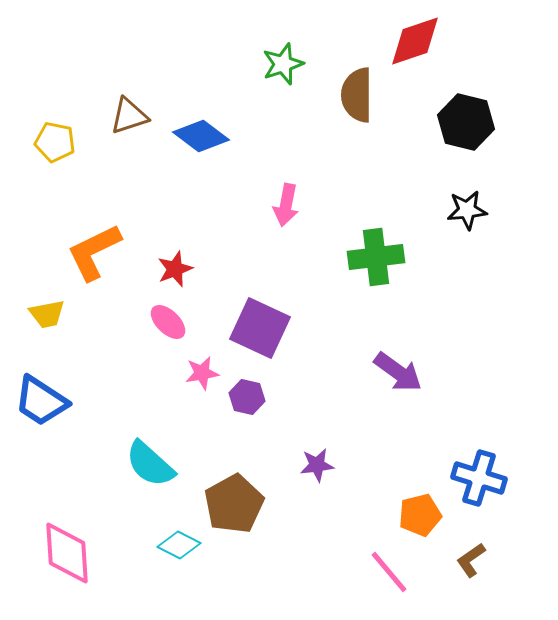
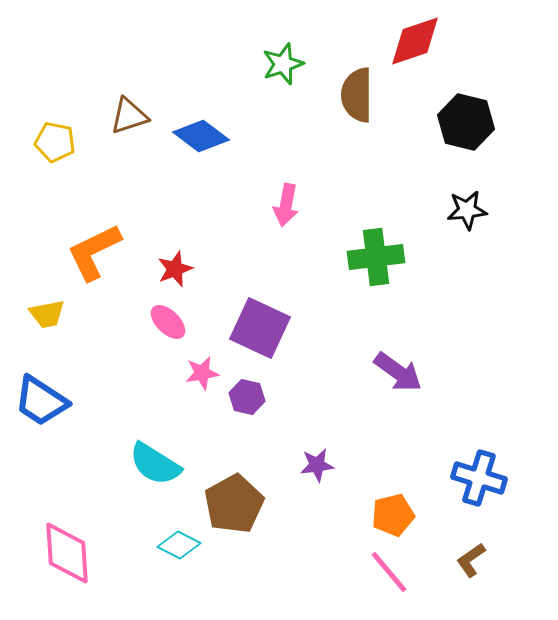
cyan semicircle: moved 5 px right; rotated 10 degrees counterclockwise
orange pentagon: moved 27 px left
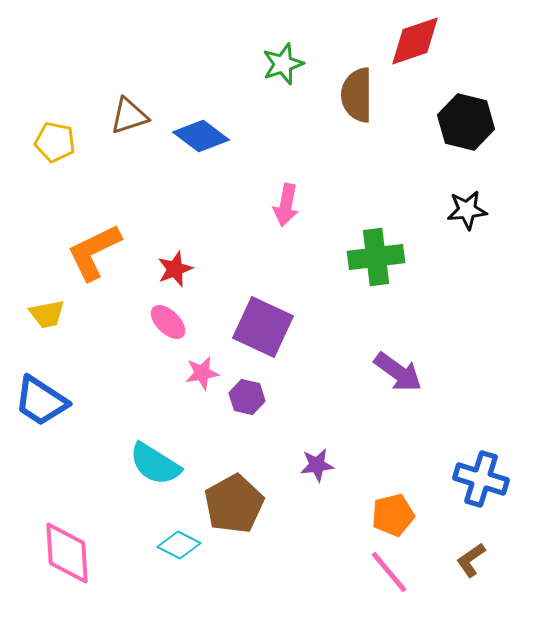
purple square: moved 3 px right, 1 px up
blue cross: moved 2 px right, 1 px down
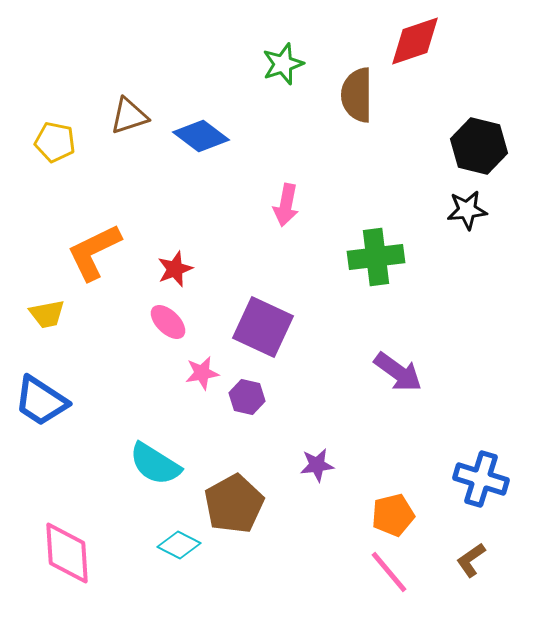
black hexagon: moved 13 px right, 24 px down
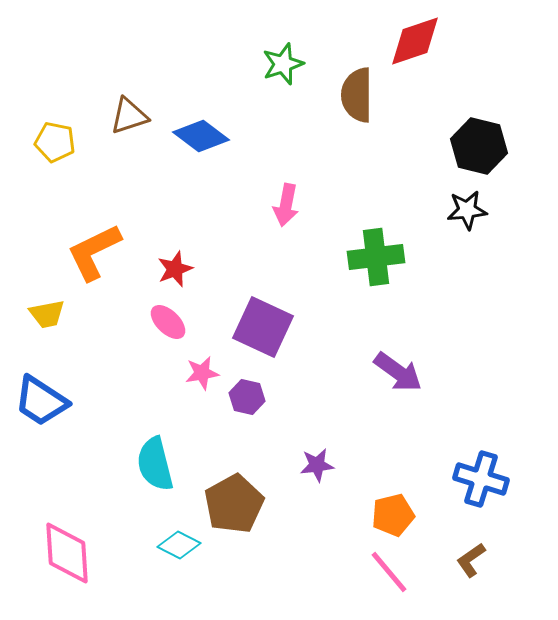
cyan semicircle: rotated 44 degrees clockwise
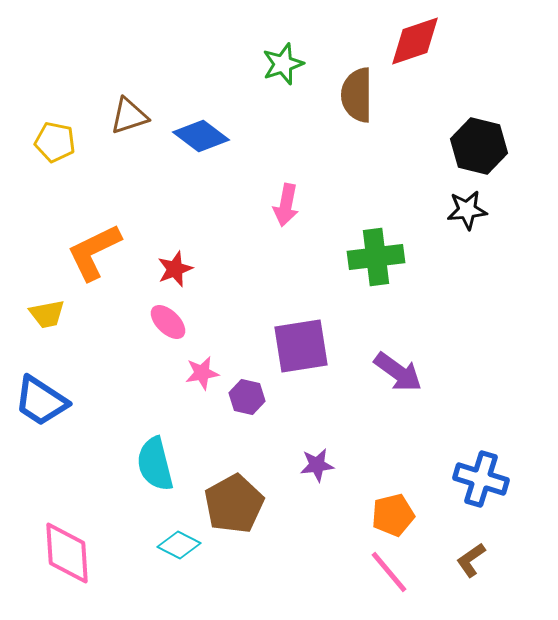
purple square: moved 38 px right, 19 px down; rotated 34 degrees counterclockwise
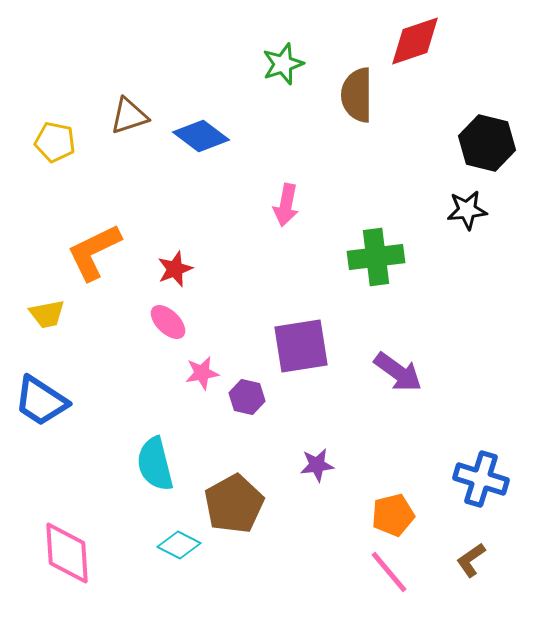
black hexagon: moved 8 px right, 3 px up
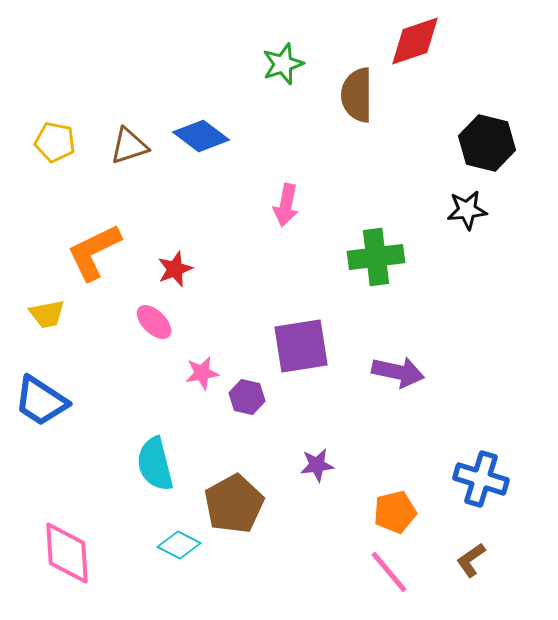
brown triangle: moved 30 px down
pink ellipse: moved 14 px left
purple arrow: rotated 24 degrees counterclockwise
orange pentagon: moved 2 px right, 3 px up
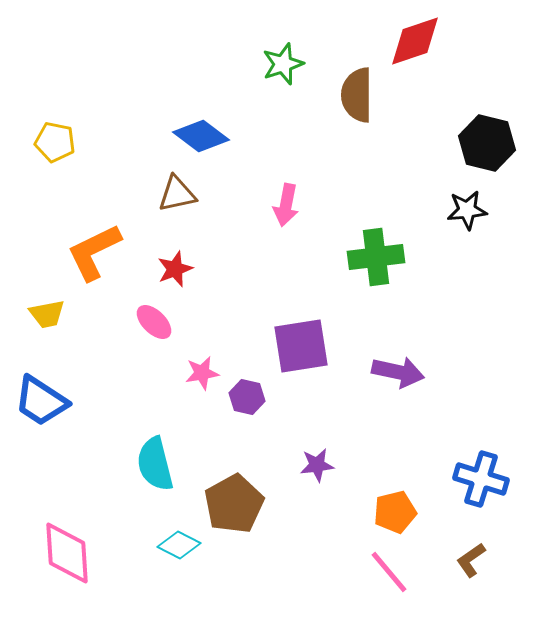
brown triangle: moved 48 px right, 48 px down; rotated 6 degrees clockwise
